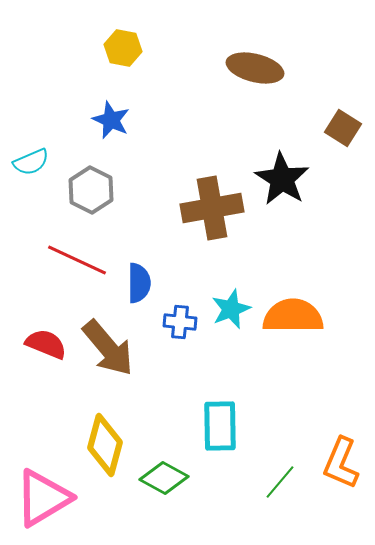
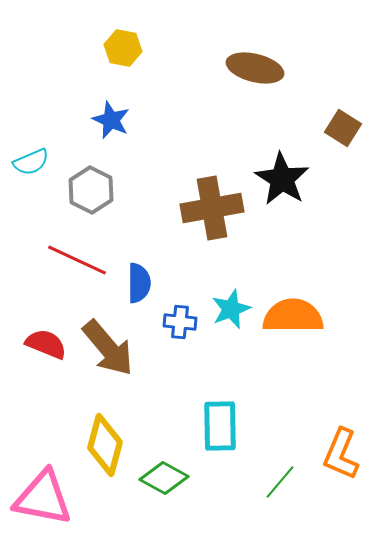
orange L-shape: moved 9 px up
pink triangle: rotated 42 degrees clockwise
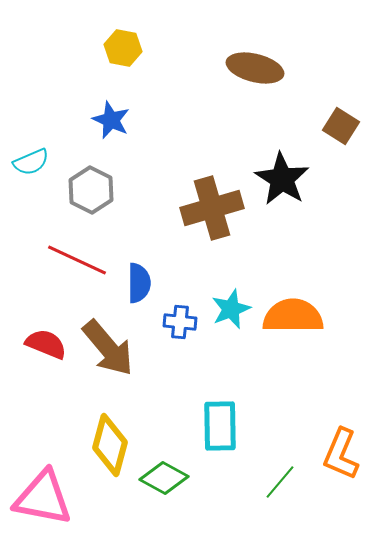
brown square: moved 2 px left, 2 px up
brown cross: rotated 6 degrees counterclockwise
yellow diamond: moved 5 px right
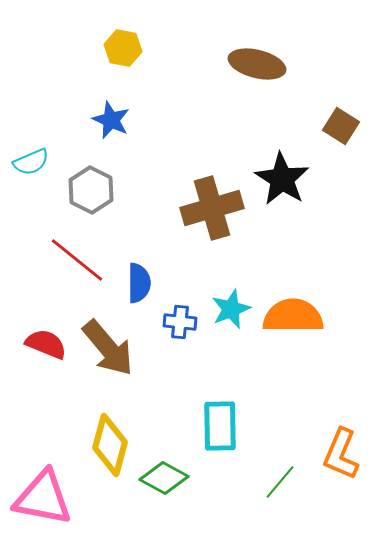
brown ellipse: moved 2 px right, 4 px up
red line: rotated 14 degrees clockwise
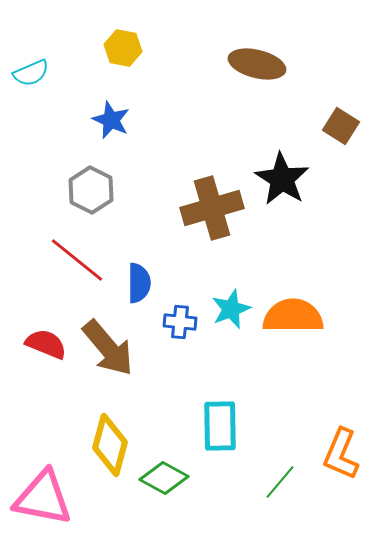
cyan semicircle: moved 89 px up
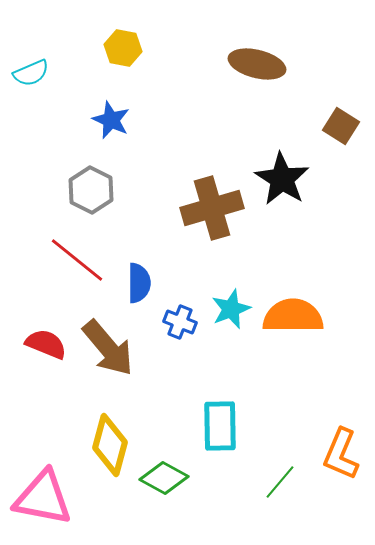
blue cross: rotated 16 degrees clockwise
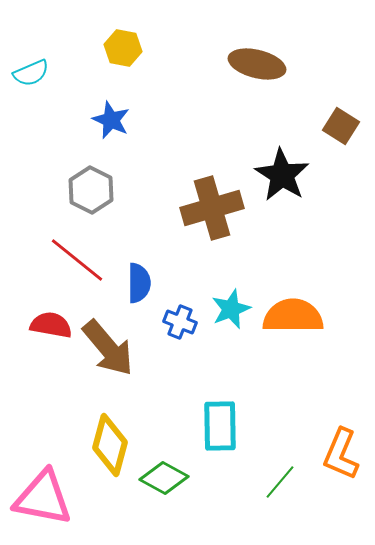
black star: moved 4 px up
red semicircle: moved 5 px right, 19 px up; rotated 12 degrees counterclockwise
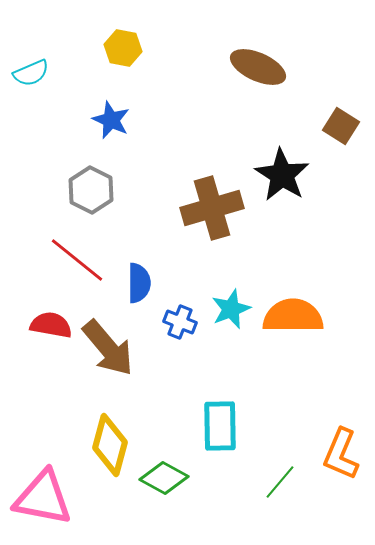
brown ellipse: moved 1 px right, 3 px down; rotated 10 degrees clockwise
